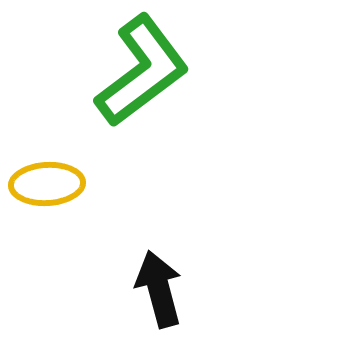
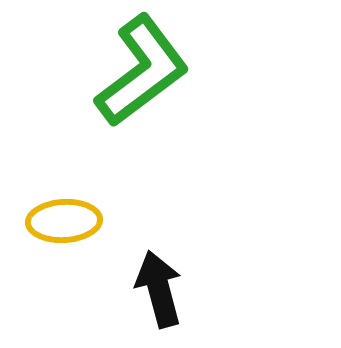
yellow ellipse: moved 17 px right, 37 px down
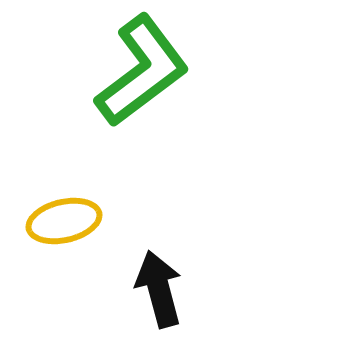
yellow ellipse: rotated 10 degrees counterclockwise
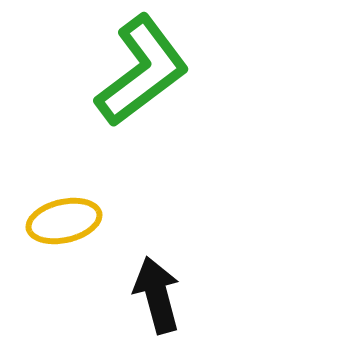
black arrow: moved 2 px left, 6 px down
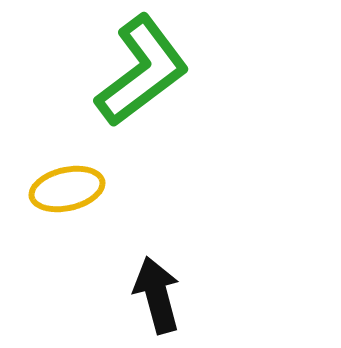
yellow ellipse: moved 3 px right, 32 px up
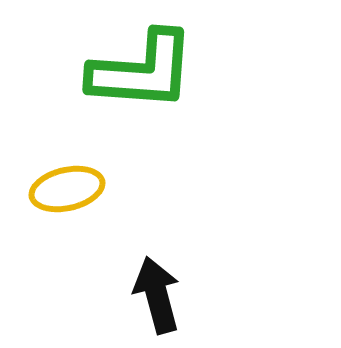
green L-shape: rotated 41 degrees clockwise
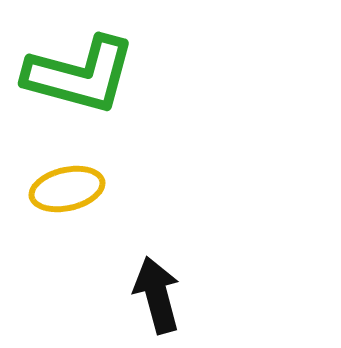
green L-shape: moved 62 px left, 4 px down; rotated 11 degrees clockwise
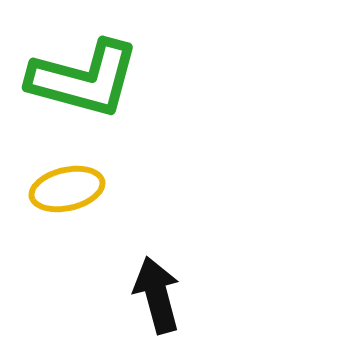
green L-shape: moved 4 px right, 4 px down
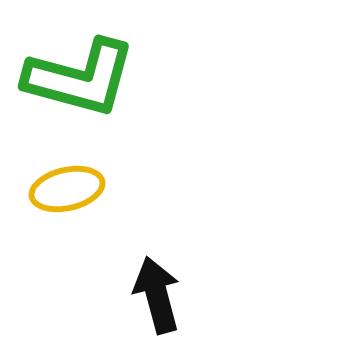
green L-shape: moved 4 px left, 1 px up
